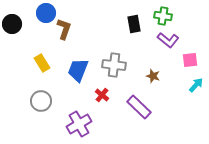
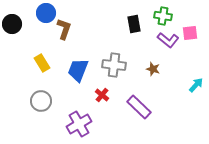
pink square: moved 27 px up
brown star: moved 7 px up
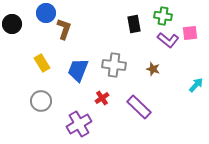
red cross: moved 3 px down; rotated 16 degrees clockwise
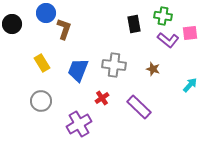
cyan arrow: moved 6 px left
